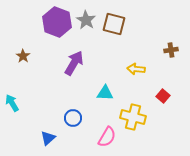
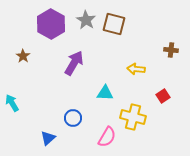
purple hexagon: moved 6 px left, 2 px down; rotated 8 degrees clockwise
brown cross: rotated 16 degrees clockwise
red square: rotated 16 degrees clockwise
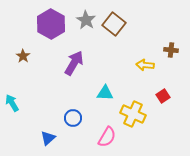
brown square: rotated 25 degrees clockwise
yellow arrow: moved 9 px right, 4 px up
yellow cross: moved 3 px up; rotated 10 degrees clockwise
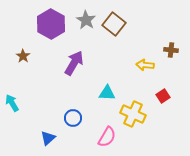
cyan triangle: moved 2 px right
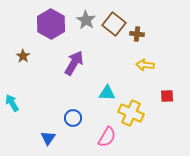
brown cross: moved 34 px left, 16 px up
red square: moved 4 px right; rotated 32 degrees clockwise
yellow cross: moved 2 px left, 1 px up
blue triangle: rotated 14 degrees counterclockwise
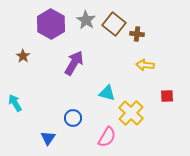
cyan triangle: rotated 12 degrees clockwise
cyan arrow: moved 3 px right
yellow cross: rotated 20 degrees clockwise
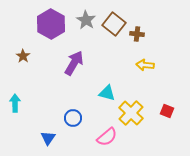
red square: moved 15 px down; rotated 24 degrees clockwise
cyan arrow: rotated 30 degrees clockwise
pink semicircle: rotated 20 degrees clockwise
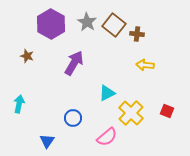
gray star: moved 1 px right, 2 px down
brown square: moved 1 px down
brown star: moved 4 px right; rotated 16 degrees counterclockwise
cyan triangle: rotated 42 degrees counterclockwise
cyan arrow: moved 4 px right, 1 px down; rotated 12 degrees clockwise
blue triangle: moved 1 px left, 3 px down
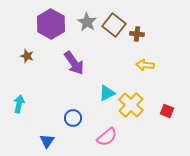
purple arrow: rotated 115 degrees clockwise
yellow cross: moved 8 px up
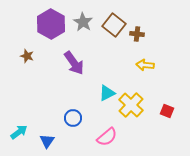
gray star: moved 4 px left
cyan arrow: moved 28 px down; rotated 42 degrees clockwise
